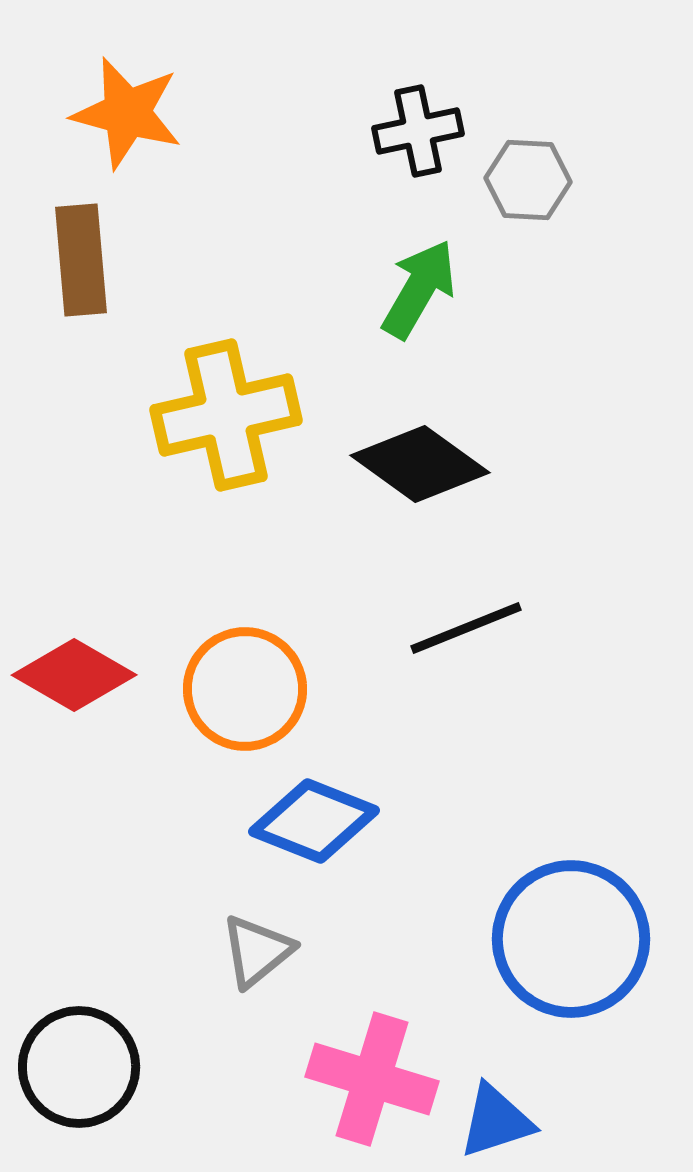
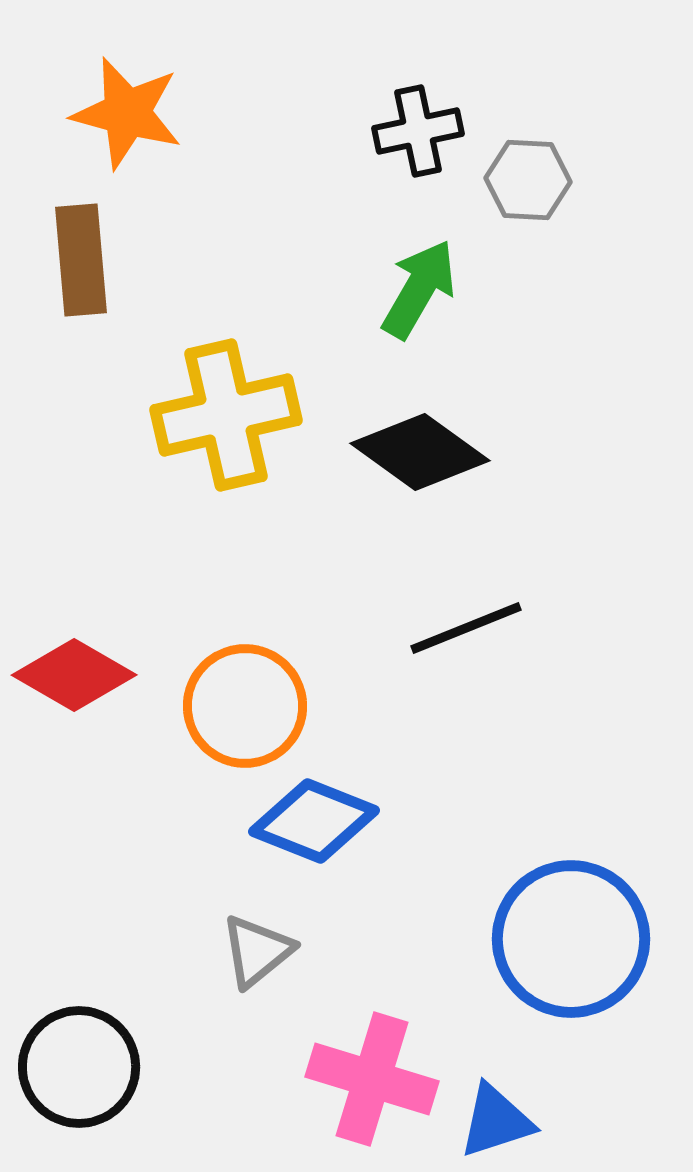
black diamond: moved 12 px up
orange circle: moved 17 px down
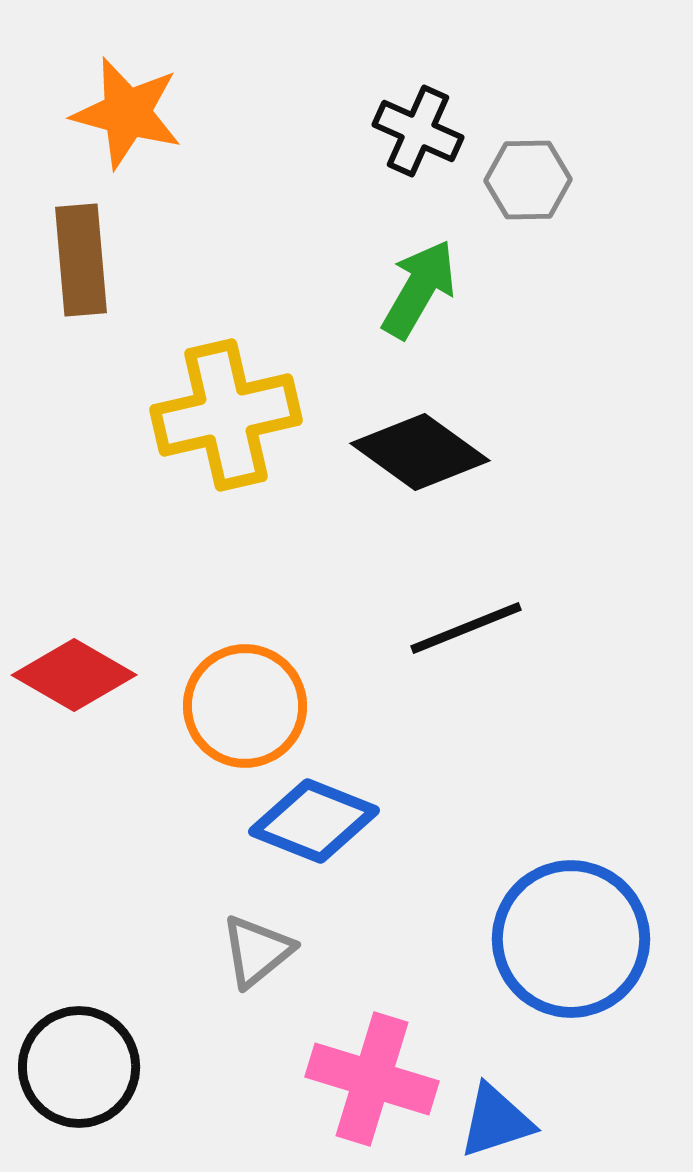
black cross: rotated 36 degrees clockwise
gray hexagon: rotated 4 degrees counterclockwise
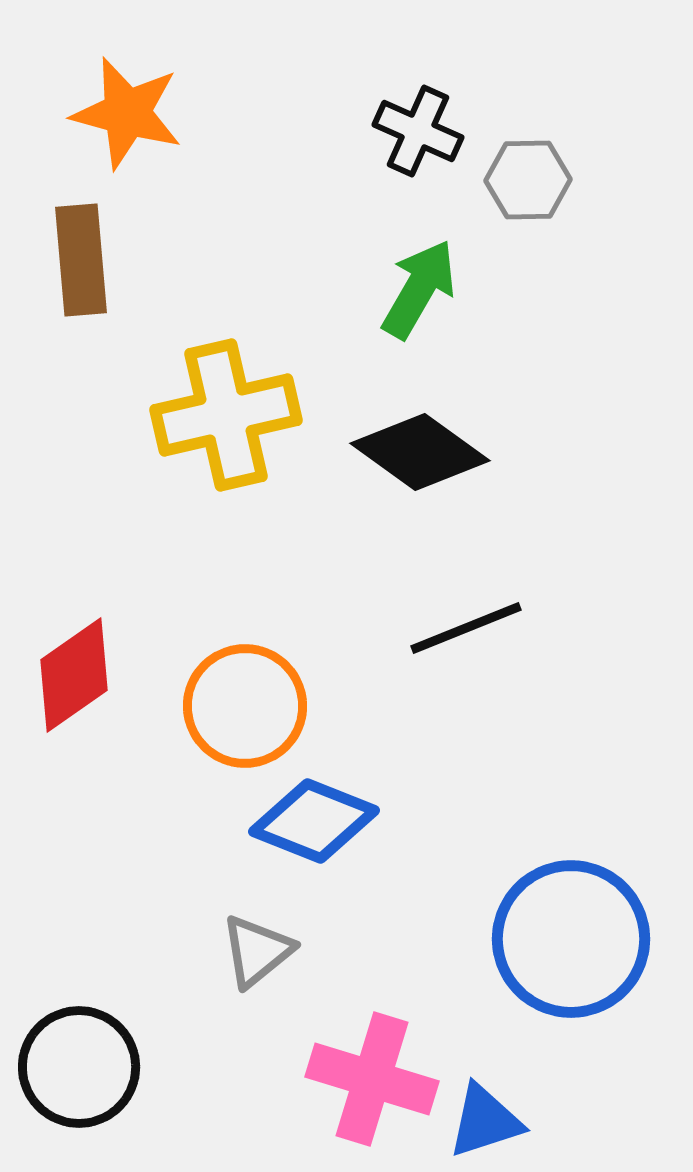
red diamond: rotated 65 degrees counterclockwise
blue triangle: moved 11 px left
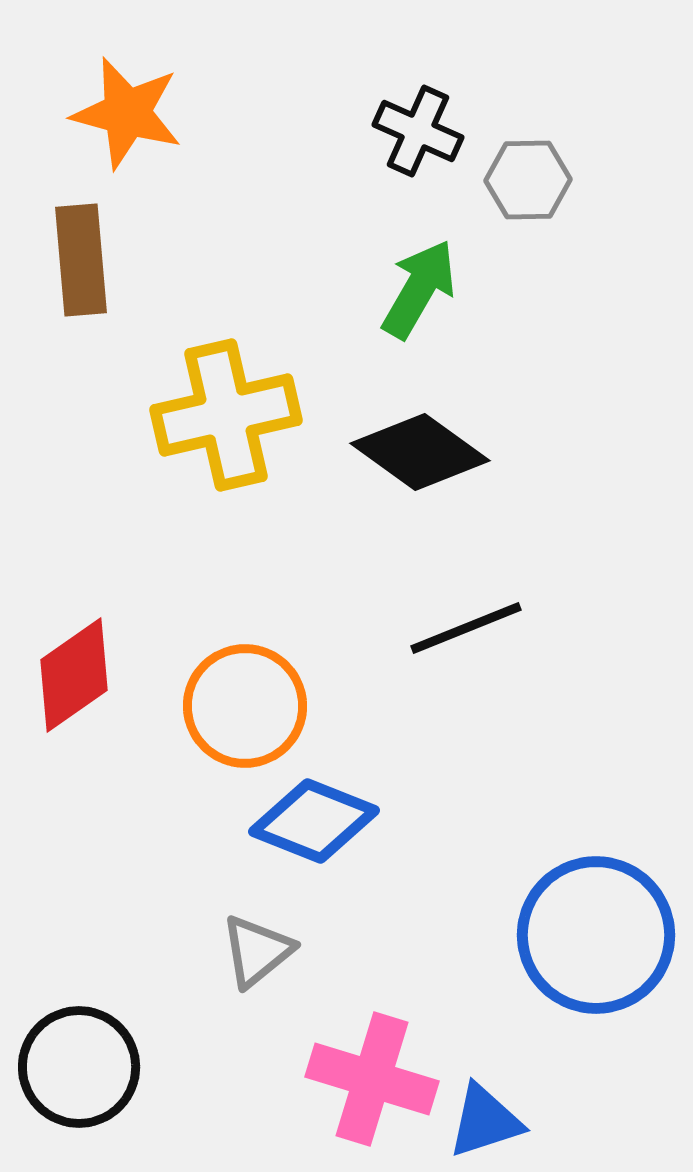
blue circle: moved 25 px right, 4 px up
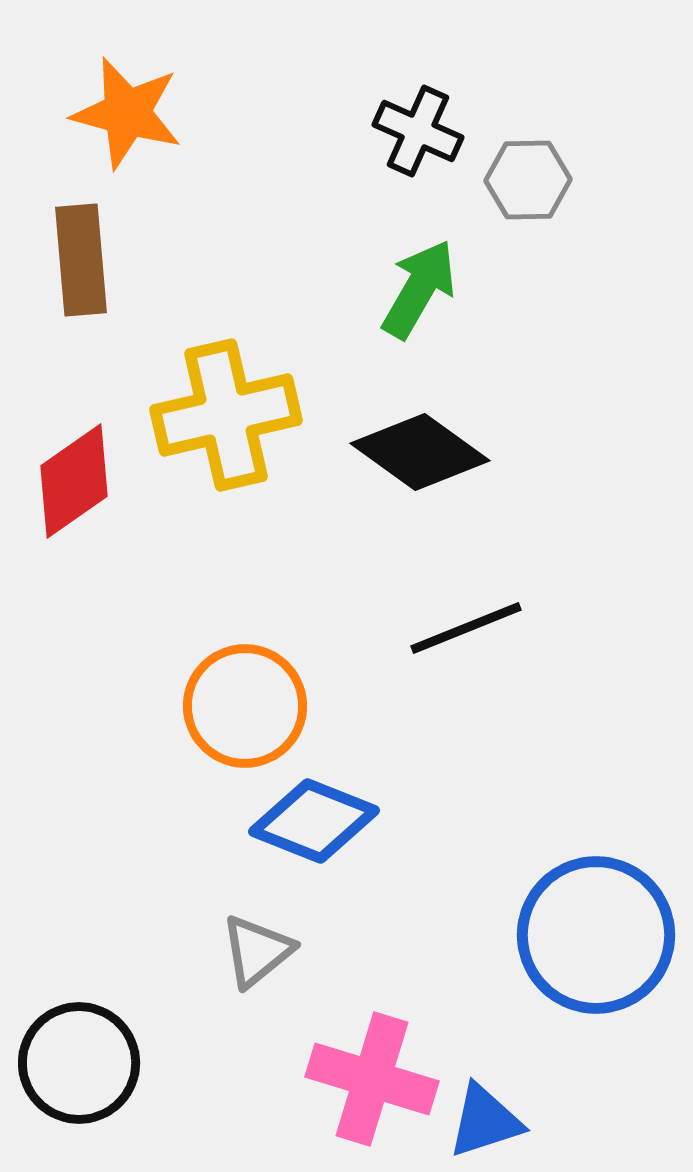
red diamond: moved 194 px up
black circle: moved 4 px up
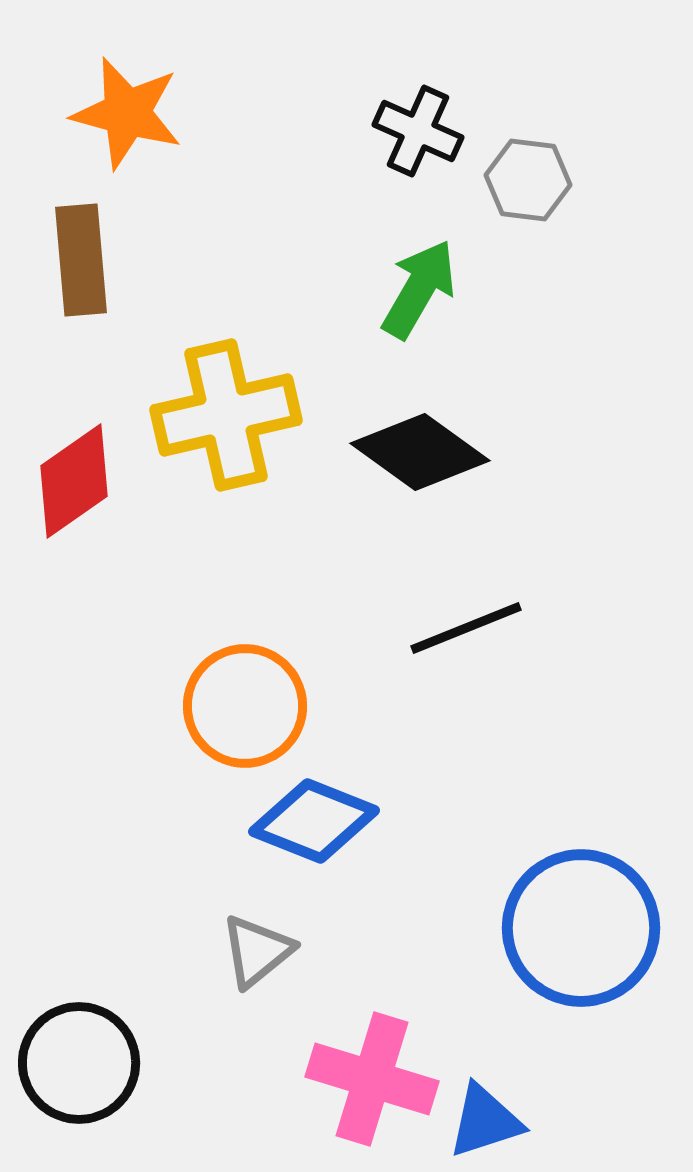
gray hexagon: rotated 8 degrees clockwise
blue circle: moved 15 px left, 7 px up
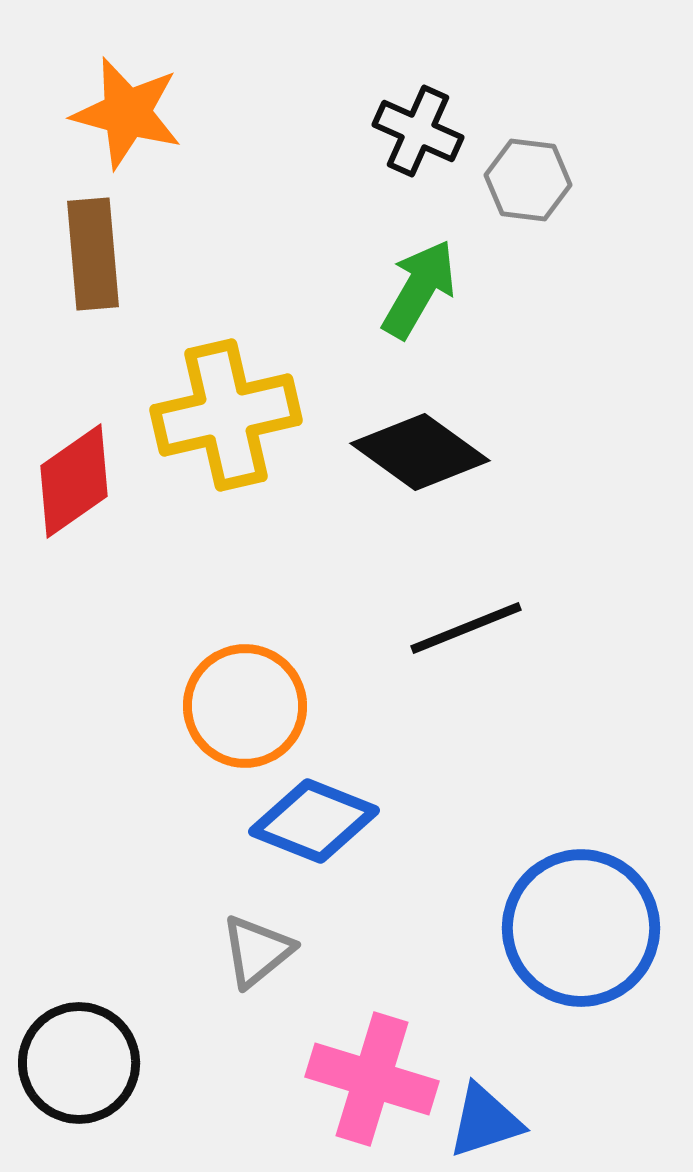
brown rectangle: moved 12 px right, 6 px up
